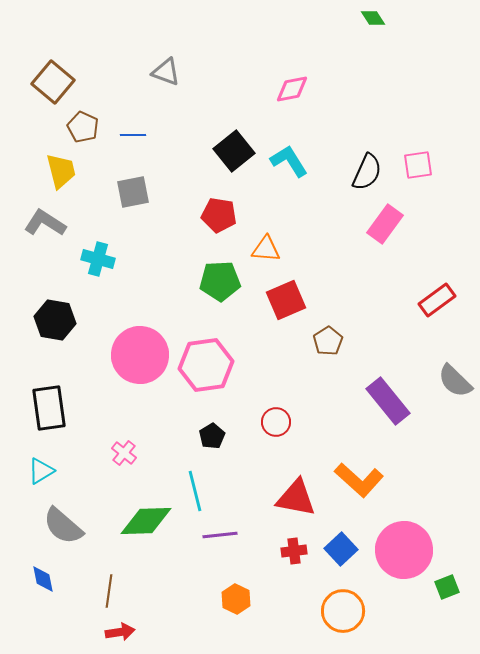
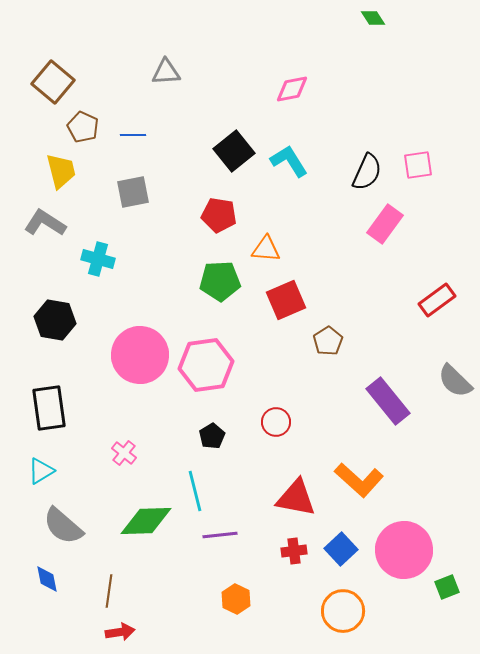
gray triangle at (166, 72): rotated 24 degrees counterclockwise
blue diamond at (43, 579): moved 4 px right
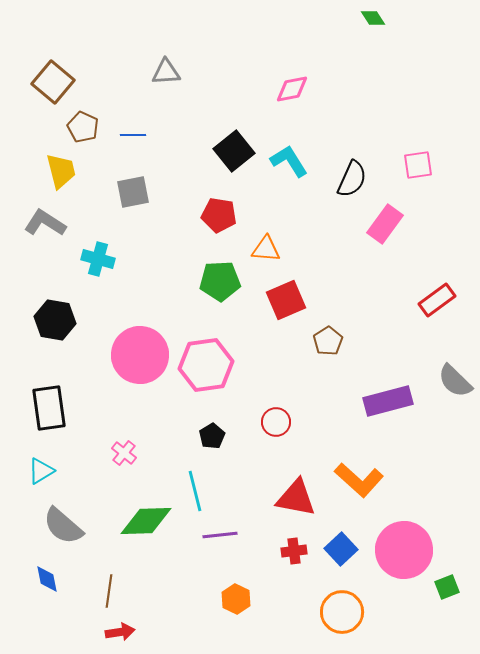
black semicircle at (367, 172): moved 15 px left, 7 px down
purple rectangle at (388, 401): rotated 66 degrees counterclockwise
orange circle at (343, 611): moved 1 px left, 1 px down
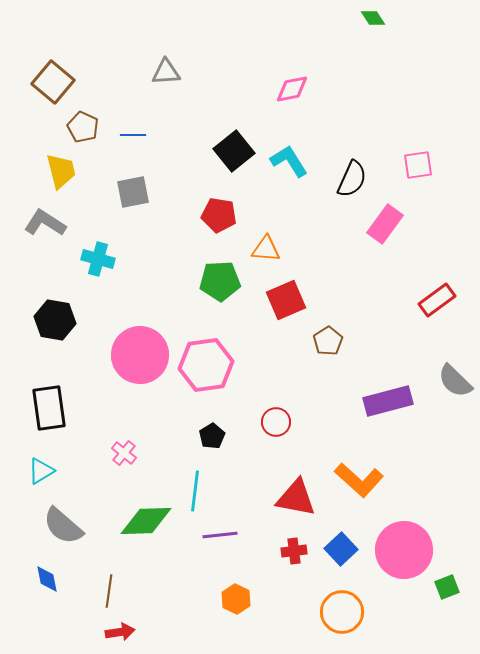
cyan line at (195, 491): rotated 21 degrees clockwise
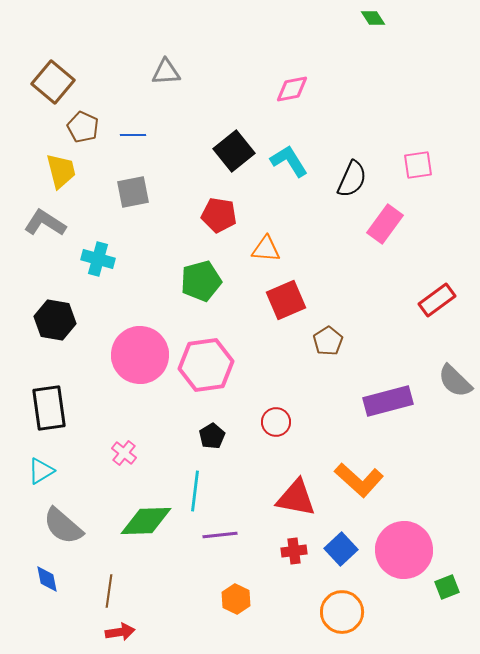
green pentagon at (220, 281): moved 19 px left; rotated 12 degrees counterclockwise
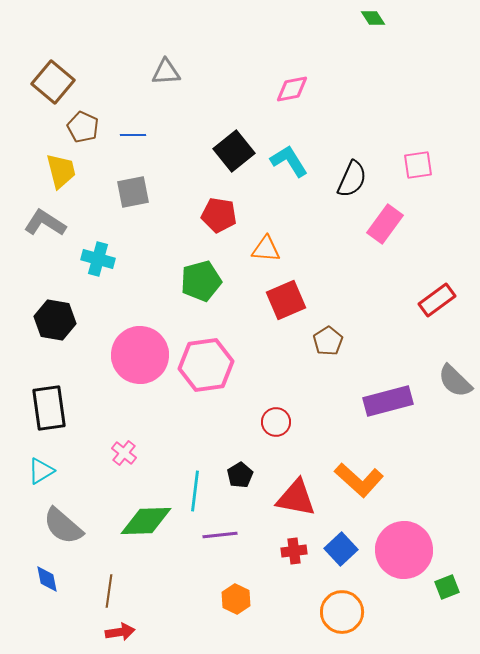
black pentagon at (212, 436): moved 28 px right, 39 px down
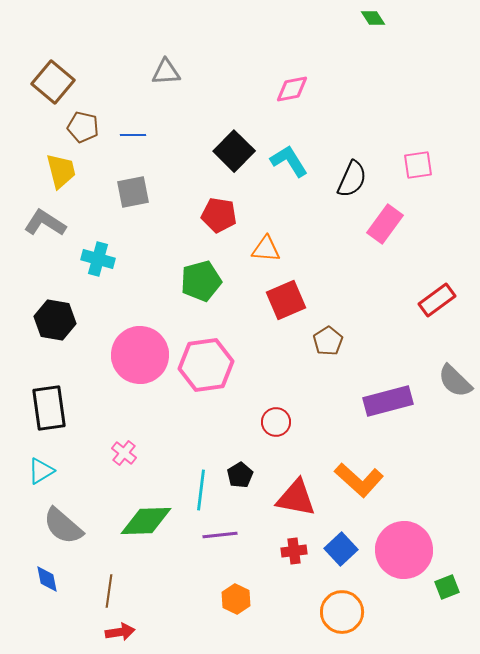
brown pentagon at (83, 127): rotated 12 degrees counterclockwise
black square at (234, 151): rotated 6 degrees counterclockwise
cyan line at (195, 491): moved 6 px right, 1 px up
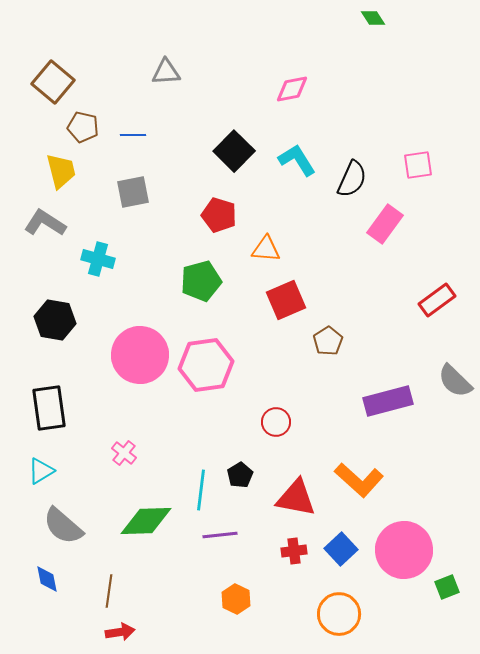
cyan L-shape at (289, 161): moved 8 px right, 1 px up
red pentagon at (219, 215): rotated 8 degrees clockwise
orange circle at (342, 612): moved 3 px left, 2 px down
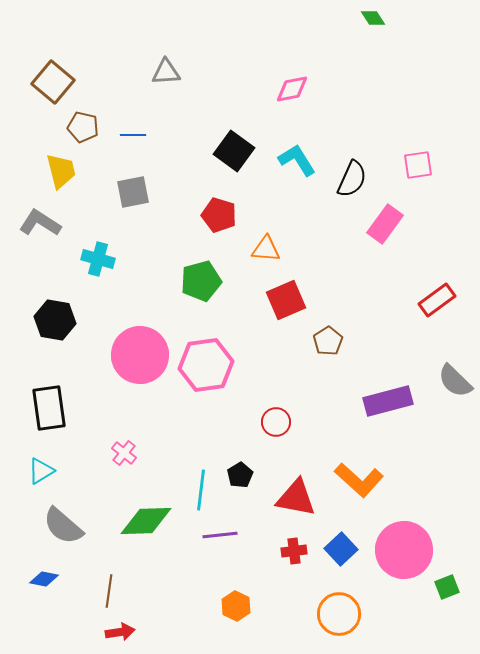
black square at (234, 151): rotated 9 degrees counterclockwise
gray L-shape at (45, 223): moved 5 px left
blue diamond at (47, 579): moved 3 px left; rotated 68 degrees counterclockwise
orange hexagon at (236, 599): moved 7 px down
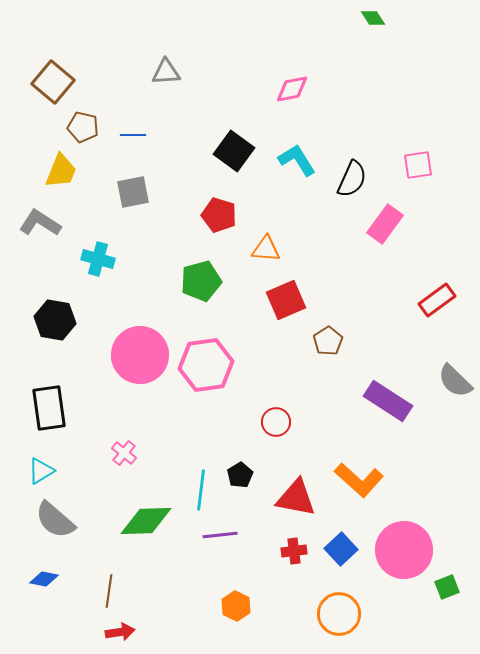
yellow trapezoid at (61, 171): rotated 36 degrees clockwise
purple rectangle at (388, 401): rotated 48 degrees clockwise
gray semicircle at (63, 526): moved 8 px left, 6 px up
